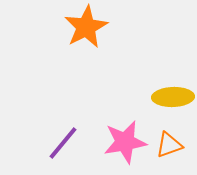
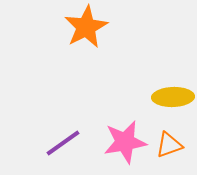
purple line: rotated 15 degrees clockwise
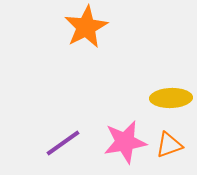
yellow ellipse: moved 2 px left, 1 px down
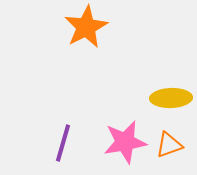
purple line: rotated 39 degrees counterclockwise
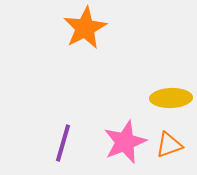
orange star: moved 1 px left, 1 px down
pink star: rotated 12 degrees counterclockwise
